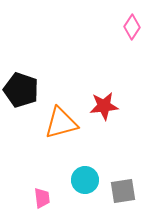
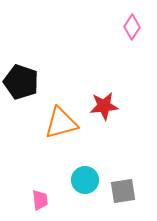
black pentagon: moved 8 px up
pink trapezoid: moved 2 px left, 2 px down
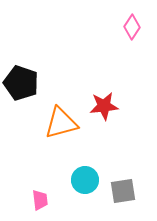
black pentagon: moved 1 px down
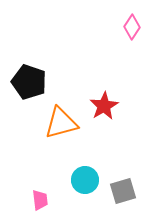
black pentagon: moved 8 px right, 1 px up
red star: rotated 24 degrees counterclockwise
gray square: rotated 8 degrees counterclockwise
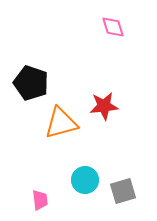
pink diamond: moved 19 px left; rotated 50 degrees counterclockwise
black pentagon: moved 2 px right, 1 px down
red star: rotated 24 degrees clockwise
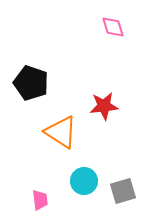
orange triangle: moved 9 px down; rotated 48 degrees clockwise
cyan circle: moved 1 px left, 1 px down
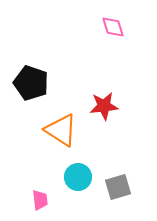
orange triangle: moved 2 px up
cyan circle: moved 6 px left, 4 px up
gray square: moved 5 px left, 4 px up
